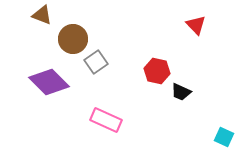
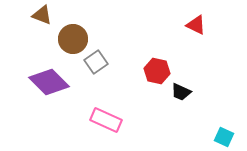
red triangle: rotated 20 degrees counterclockwise
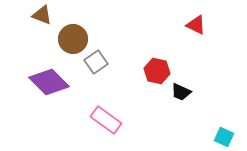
pink rectangle: rotated 12 degrees clockwise
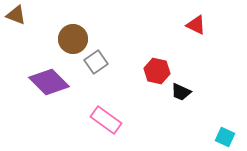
brown triangle: moved 26 px left
cyan square: moved 1 px right
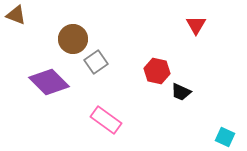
red triangle: rotated 35 degrees clockwise
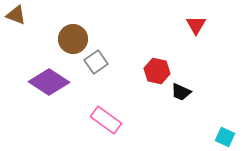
purple diamond: rotated 12 degrees counterclockwise
